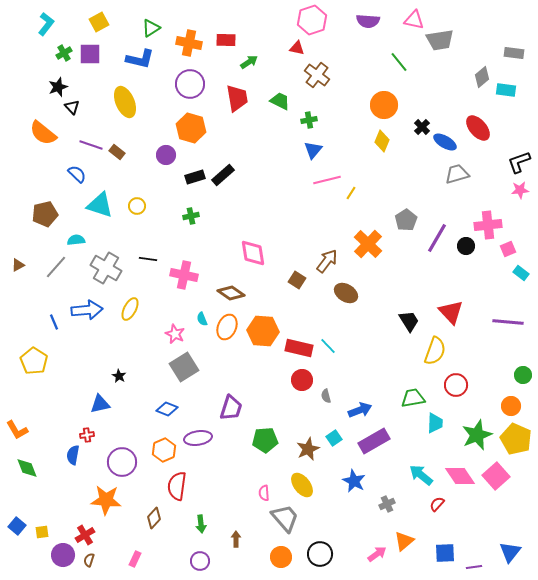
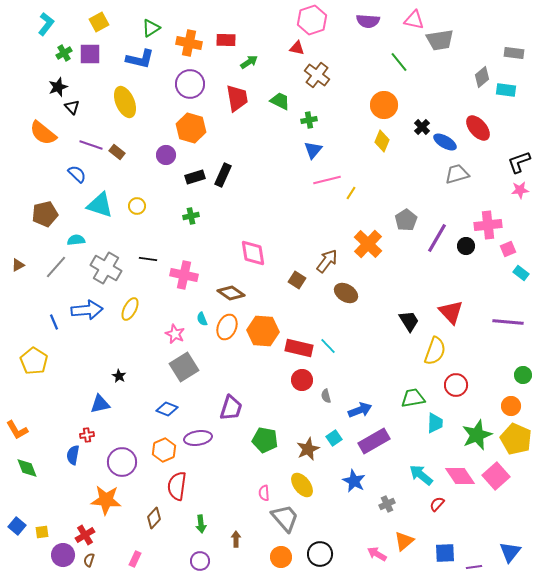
black rectangle at (223, 175): rotated 25 degrees counterclockwise
green pentagon at (265, 440): rotated 15 degrees clockwise
pink arrow at (377, 554): rotated 114 degrees counterclockwise
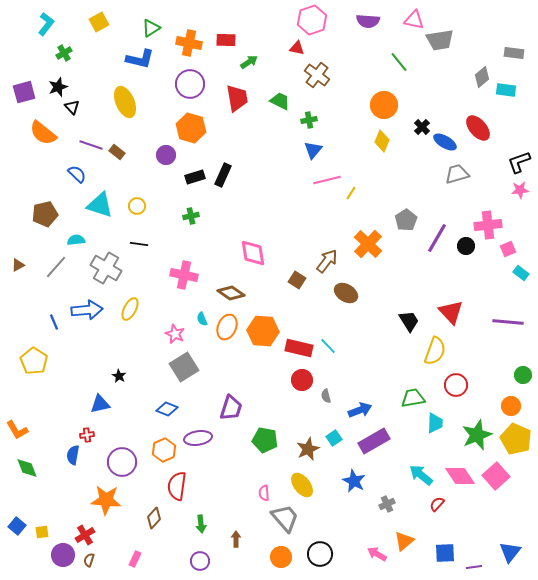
purple square at (90, 54): moved 66 px left, 38 px down; rotated 15 degrees counterclockwise
black line at (148, 259): moved 9 px left, 15 px up
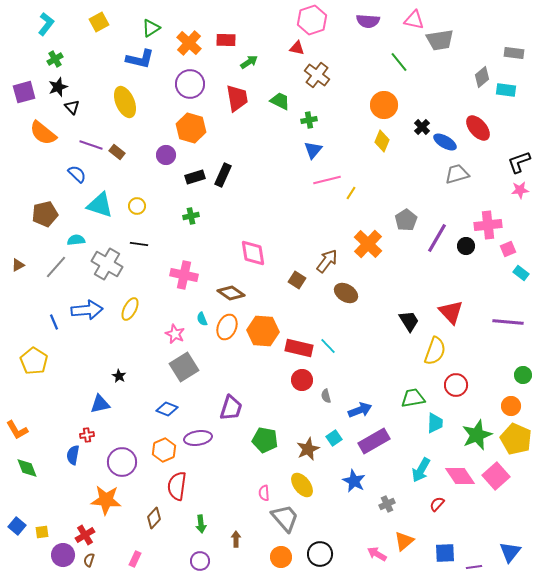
orange cross at (189, 43): rotated 30 degrees clockwise
green cross at (64, 53): moved 9 px left, 6 px down
gray cross at (106, 268): moved 1 px right, 4 px up
cyan arrow at (421, 475): moved 5 px up; rotated 100 degrees counterclockwise
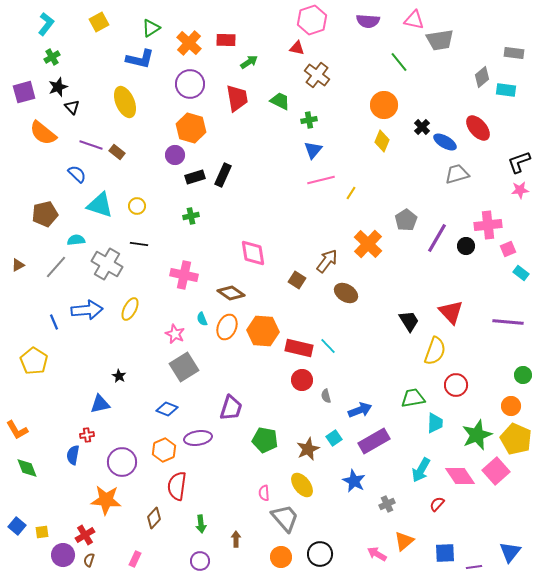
green cross at (55, 59): moved 3 px left, 2 px up
purple circle at (166, 155): moved 9 px right
pink line at (327, 180): moved 6 px left
pink square at (496, 476): moved 5 px up
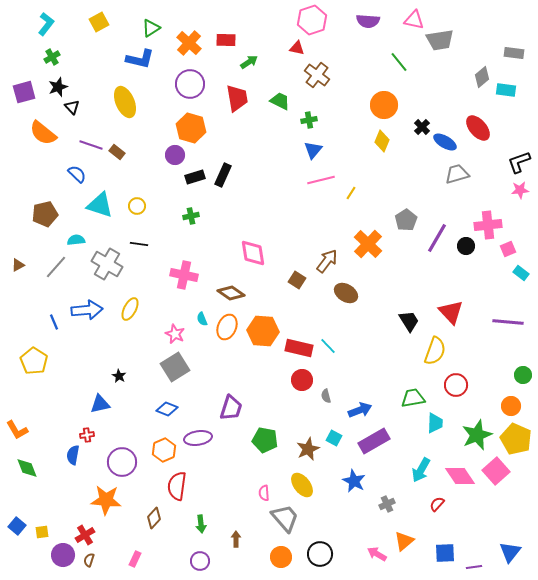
gray square at (184, 367): moved 9 px left
cyan square at (334, 438): rotated 28 degrees counterclockwise
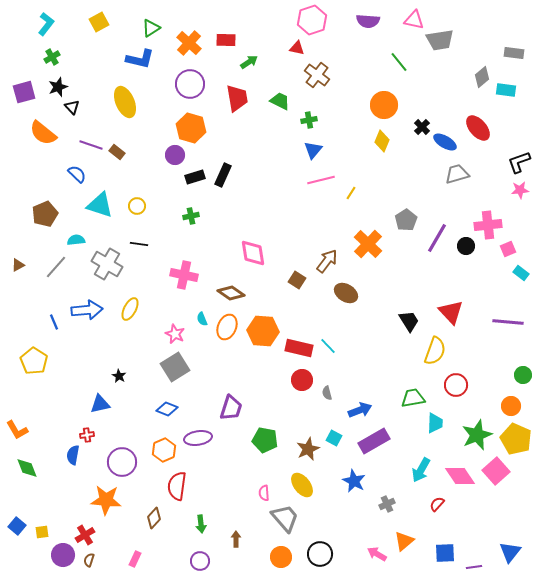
brown pentagon at (45, 214): rotated 10 degrees counterclockwise
gray semicircle at (326, 396): moved 1 px right, 3 px up
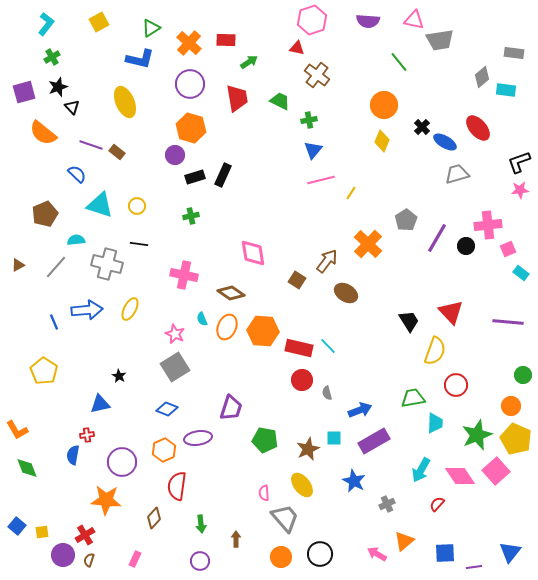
gray cross at (107, 264): rotated 16 degrees counterclockwise
yellow pentagon at (34, 361): moved 10 px right, 10 px down
cyan square at (334, 438): rotated 28 degrees counterclockwise
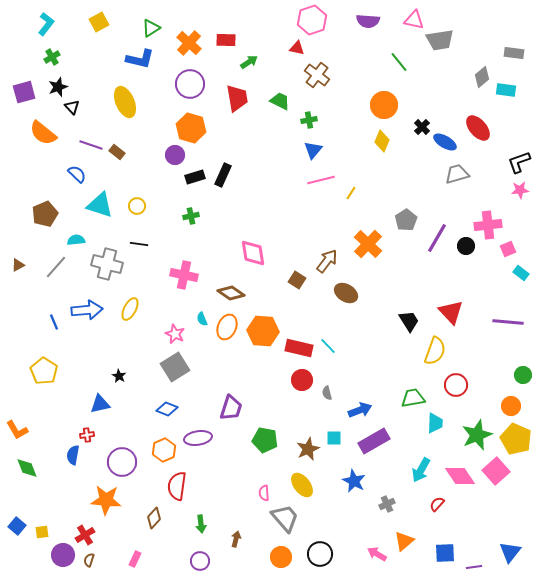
brown arrow at (236, 539): rotated 14 degrees clockwise
